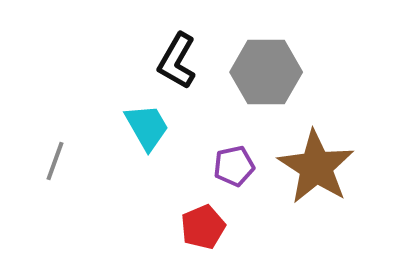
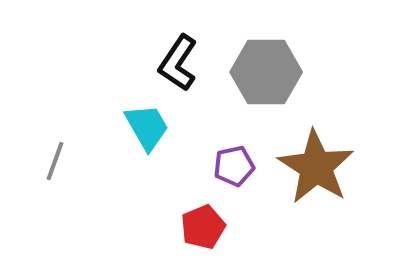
black L-shape: moved 1 px right, 2 px down; rotated 4 degrees clockwise
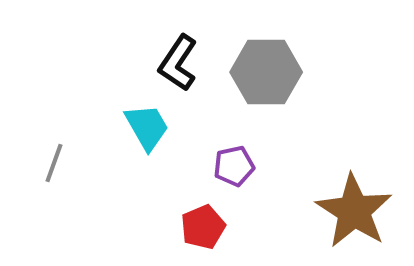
gray line: moved 1 px left, 2 px down
brown star: moved 38 px right, 44 px down
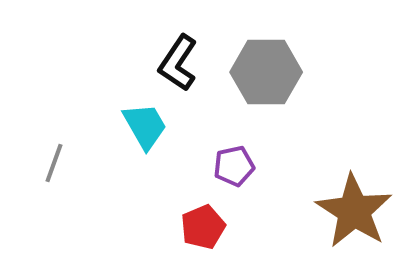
cyan trapezoid: moved 2 px left, 1 px up
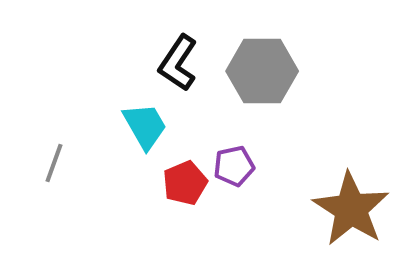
gray hexagon: moved 4 px left, 1 px up
brown star: moved 3 px left, 2 px up
red pentagon: moved 18 px left, 44 px up
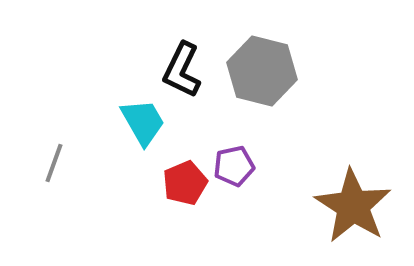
black L-shape: moved 4 px right, 7 px down; rotated 8 degrees counterclockwise
gray hexagon: rotated 14 degrees clockwise
cyan trapezoid: moved 2 px left, 4 px up
brown star: moved 2 px right, 3 px up
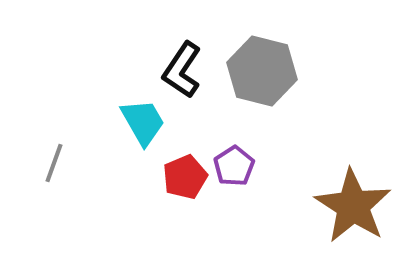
black L-shape: rotated 8 degrees clockwise
purple pentagon: rotated 21 degrees counterclockwise
red pentagon: moved 6 px up
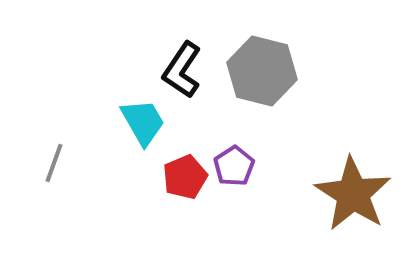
brown star: moved 12 px up
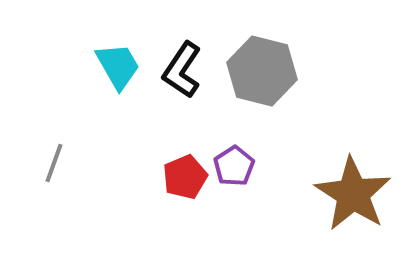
cyan trapezoid: moved 25 px left, 56 px up
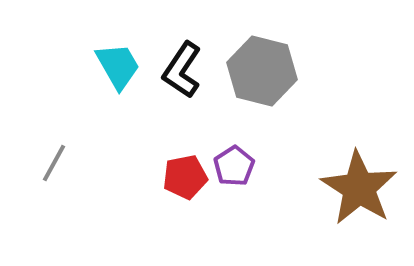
gray line: rotated 9 degrees clockwise
red pentagon: rotated 12 degrees clockwise
brown star: moved 6 px right, 6 px up
